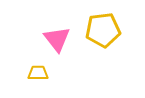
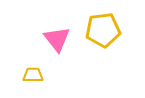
yellow trapezoid: moved 5 px left, 2 px down
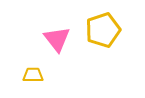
yellow pentagon: rotated 12 degrees counterclockwise
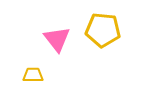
yellow pentagon: rotated 24 degrees clockwise
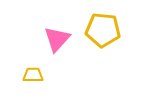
pink triangle: rotated 20 degrees clockwise
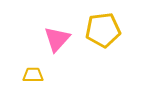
yellow pentagon: rotated 12 degrees counterclockwise
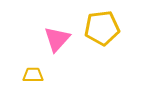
yellow pentagon: moved 1 px left, 2 px up
